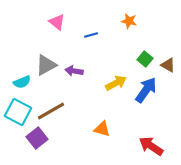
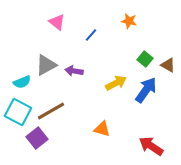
blue line: rotated 32 degrees counterclockwise
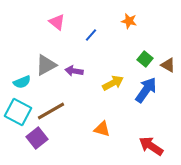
yellow arrow: moved 3 px left
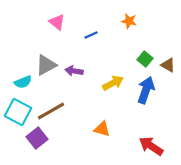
blue line: rotated 24 degrees clockwise
cyan semicircle: moved 1 px right
blue arrow: rotated 16 degrees counterclockwise
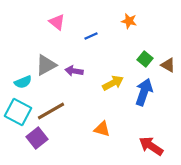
blue line: moved 1 px down
blue arrow: moved 2 px left, 2 px down
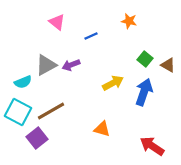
purple arrow: moved 3 px left, 6 px up; rotated 30 degrees counterclockwise
red arrow: moved 1 px right
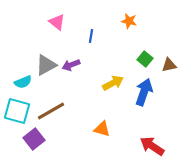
blue line: rotated 56 degrees counterclockwise
brown triangle: moved 1 px right; rotated 42 degrees counterclockwise
cyan square: moved 1 px left, 1 px up; rotated 12 degrees counterclockwise
purple square: moved 3 px left, 1 px down
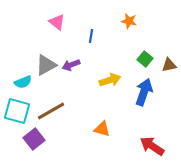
yellow arrow: moved 3 px left, 3 px up; rotated 10 degrees clockwise
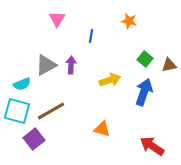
pink triangle: moved 3 px up; rotated 24 degrees clockwise
purple arrow: rotated 114 degrees clockwise
cyan semicircle: moved 1 px left, 2 px down
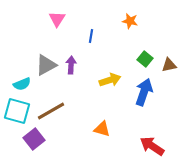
orange star: moved 1 px right
